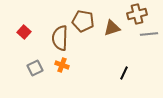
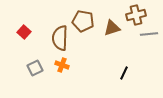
brown cross: moved 1 px left, 1 px down
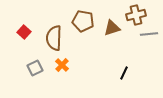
brown semicircle: moved 6 px left
orange cross: rotated 24 degrees clockwise
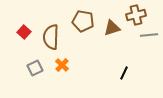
gray line: moved 1 px down
brown semicircle: moved 3 px left, 1 px up
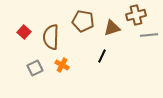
orange cross: rotated 16 degrees counterclockwise
black line: moved 22 px left, 17 px up
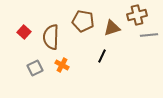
brown cross: moved 1 px right
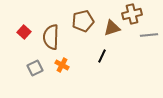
brown cross: moved 5 px left, 1 px up
brown pentagon: rotated 25 degrees counterclockwise
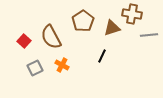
brown cross: rotated 24 degrees clockwise
brown pentagon: rotated 20 degrees counterclockwise
red square: moved 9 px down
brown semicircle: rotated 30 degrees counterclockwise
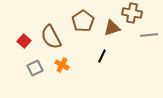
brown cross: moved 1 px up
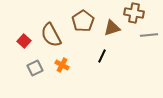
brown cross: moved 2 px right
brown semicircle: moved 2 px up
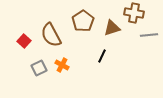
gray square: moved 4 px right
